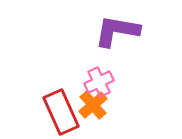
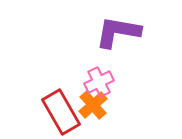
purple L-shape: moved 1 px right, 1 px down
red rectangle: rotated 6 degrees counterclockwise
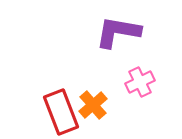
pink cross: moved 41 px right
red rectangle: rotated 9 degrees clockwise
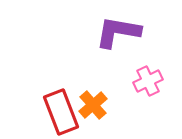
pink cross: moved 8 px right, 1 px up
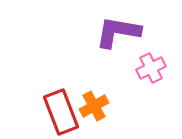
pink cross: moved 3 px right, 13 px up
orange cross: moved 1 px right, 1 px down; rotated 12 degrees clockwise
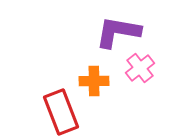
pink cross: moved 11 px left; rotated 12 degrees counterclockwise
orange cross: moved 25 px up; rotated 28 degrees clockwise
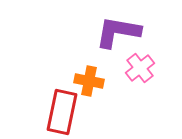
orange cross: moved 5 px left; rotated 12 degrees clockwise
red rectangle: moved 1 px right; rotated 33 degrees clockwise
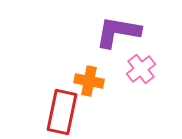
pink cross: moved 1 px right, 1 px down
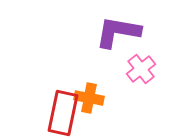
orange cross: moved 17 px down
red rectangle: moved 1 px right, 1 px down
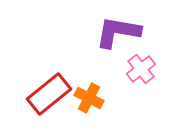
orange cross: rotated 16 degrees clockwise
red rectangle: moved 14 px left, 19 px up; rotated 39 degrees clockwise
